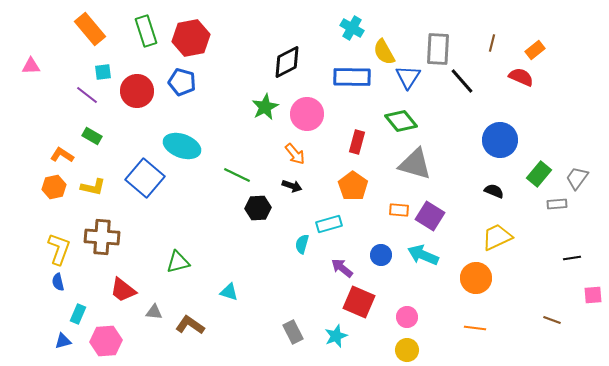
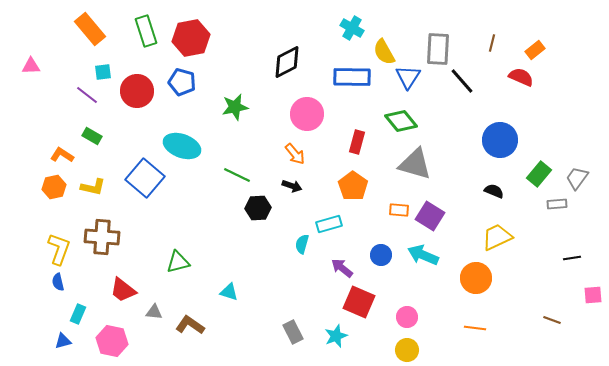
green star at (265, 107): moved 30 px left; rotated 16 degrees clockwise
pink hexagon at (106, 341): moved 6 px right; rotated 16 degrees clockwise
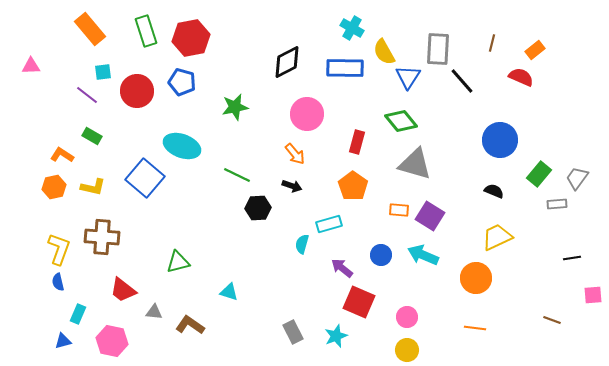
blue rectangle at (352, 77): moved 7 px left, 9 px up
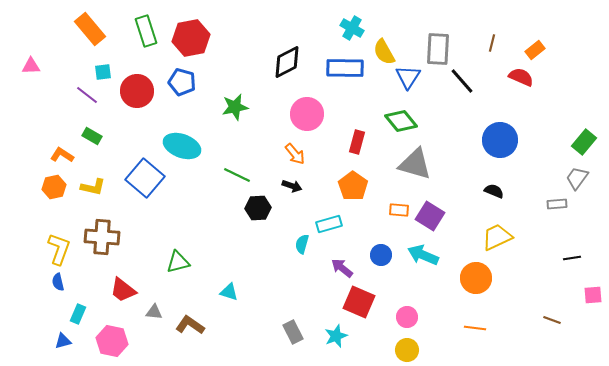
green rectangle at (539, 174): moved 45 px right, 32 px up
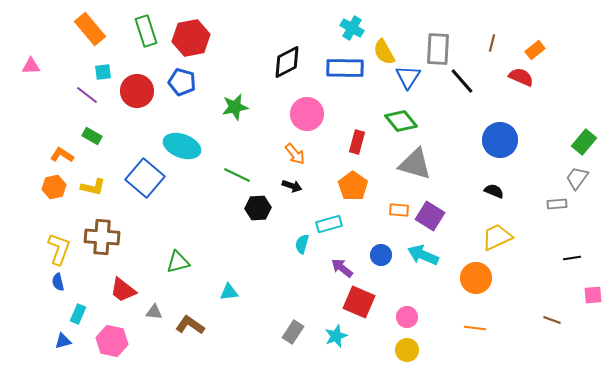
cyan triangle at (229, 292): rotated 24 degrees counterclockwise
gray rectangle at (293, 332): rotated 60 degrees clockwise
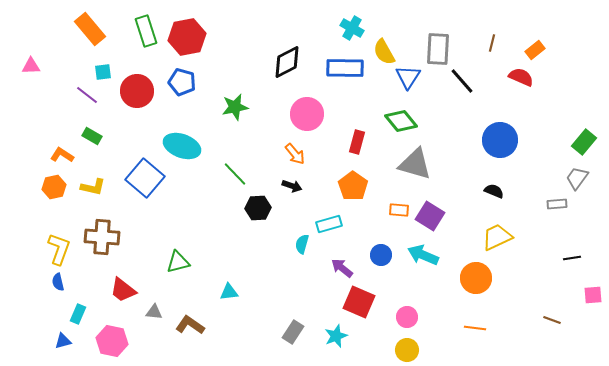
red hexagon at (191, 38): moved 4 px left, 1 px up
green line at (237, 175): moved 2 px left, 1 px up; rotated 20 degrees clockwise
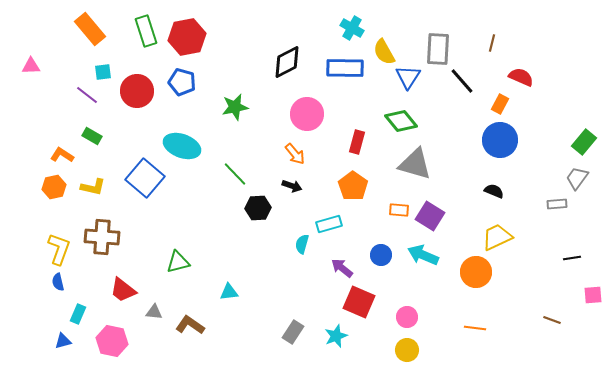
orange rectangle at (535, 50): moved 35 px left, 54 px down; rotated 24 degrees counterclockwise
orange circle at (476, 278): moved 6 px up
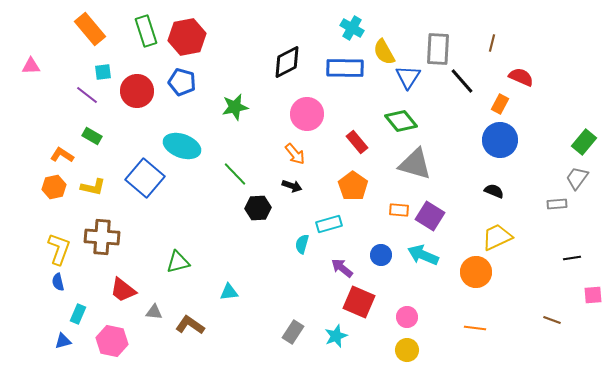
red rectangle at (357, 142): rotated 55 degrees counterclockwise
